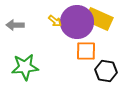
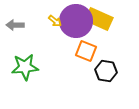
purple circle: moved 1 px left, 1 px up
orange square: rotated 20 degrees clockwise
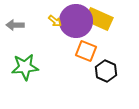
black hexagon: rotated 15 degrees clockwise
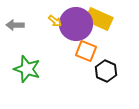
purple circle: moved 3 px down
green star: moved 2 px right, 2 px down; rotated 24 degrees clockwise
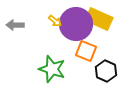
green star: moved 25 px right
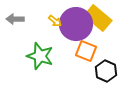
yellow rectangle: moved 1 px left, 1 px up; rotated 16 degrees clockwise
gray arrow: moved 6 px up
green star: moved 12 px left, 13 px up
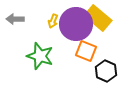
yellow arrow: moved 2 px left; rotated 72 degrees clockwise
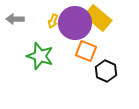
purple circle: moved 1 px left, 1 px up
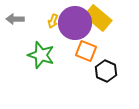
green star: moved 1 px right, 1 px up
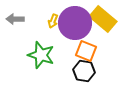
yellow rectangle: moved 5 px right, 1 px down
black hexagon: moved 22 px left; rotated 15 degrees counterclockwise
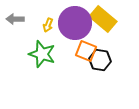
yellow arrow: moved 5 px left, 4 px down
green star: moved 1 px right, 1 px up
black hexagon: moved 16 px right, 11 px up
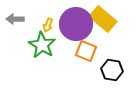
purple circle: moved 1 px right, 1 px down
green star: moved 9 px up; rotated 12 degrees clockwise
black hexagon: moved 12 px right, 10 px down
